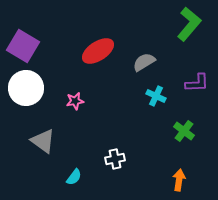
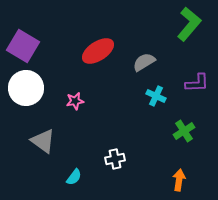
green cross: rotated 20 degrees clockwise
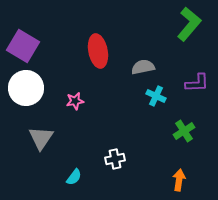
red ellipse: rotated 68 degrees counterclockwise
gray semicircle: moved 1 px left, 5 px down; rotated 20 degrees clockwise
gray triangle: moved 2 px left, 3 px up; rotated 28 degrees clockwise
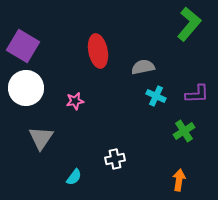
purple L-shape: moved 11 px down
